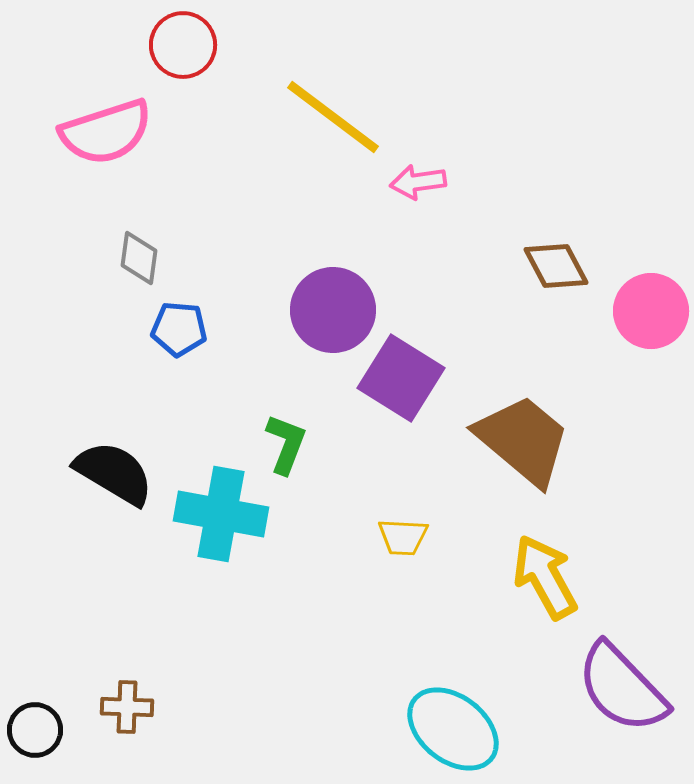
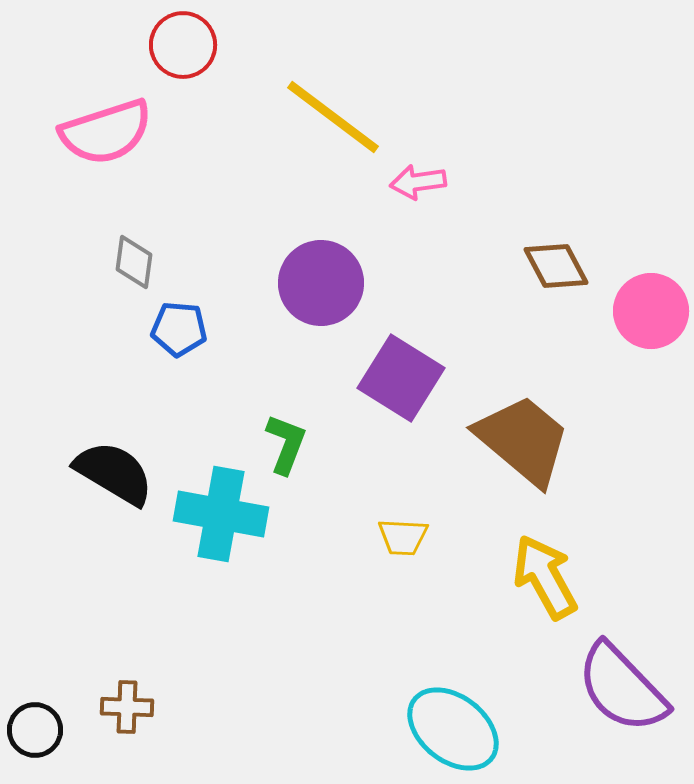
gray diamond: moved 5 px left, 4 px down
purple circle: moved 12 px left, 27 px up
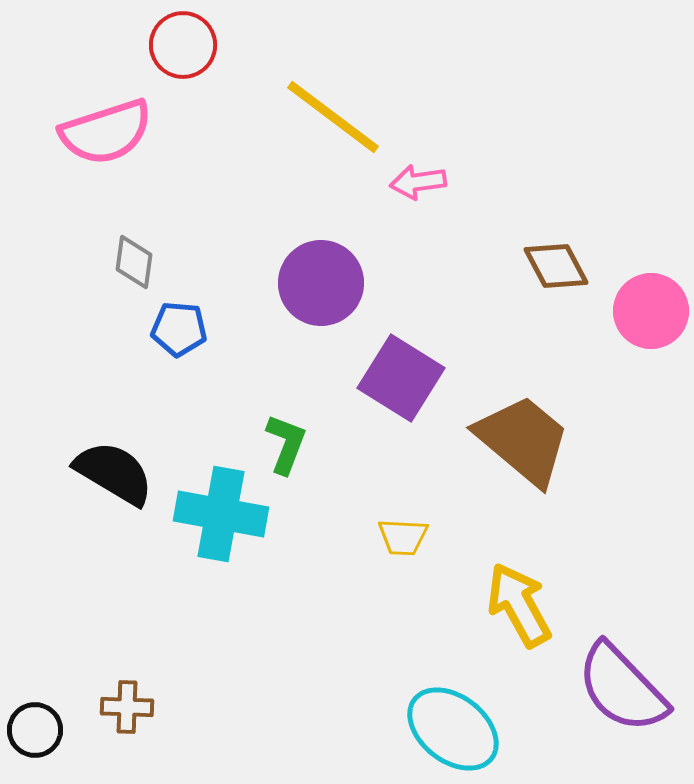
yellow arrow: moved 26 px left, 28 px down
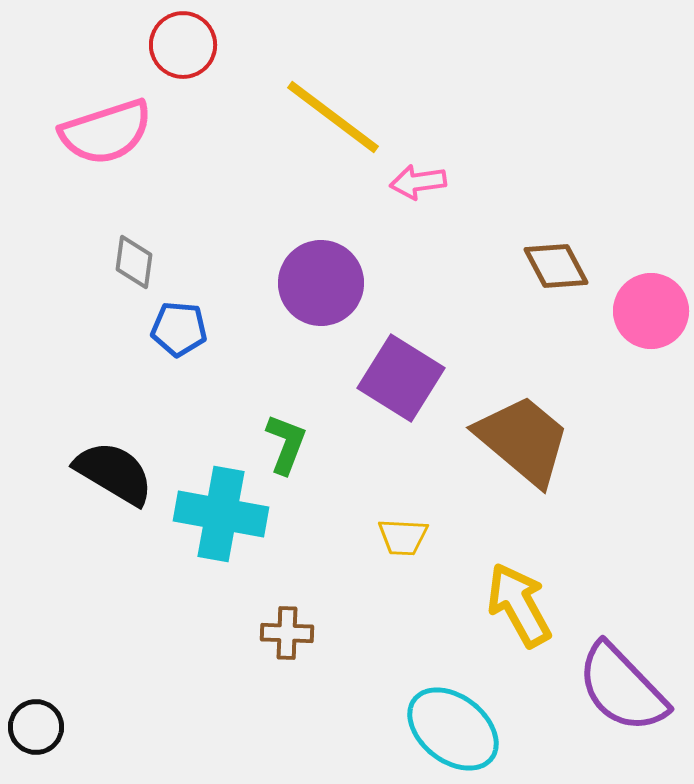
brown cross: moved 160 px right, 74 px up
black circle: moved 1 px right, 3 px up
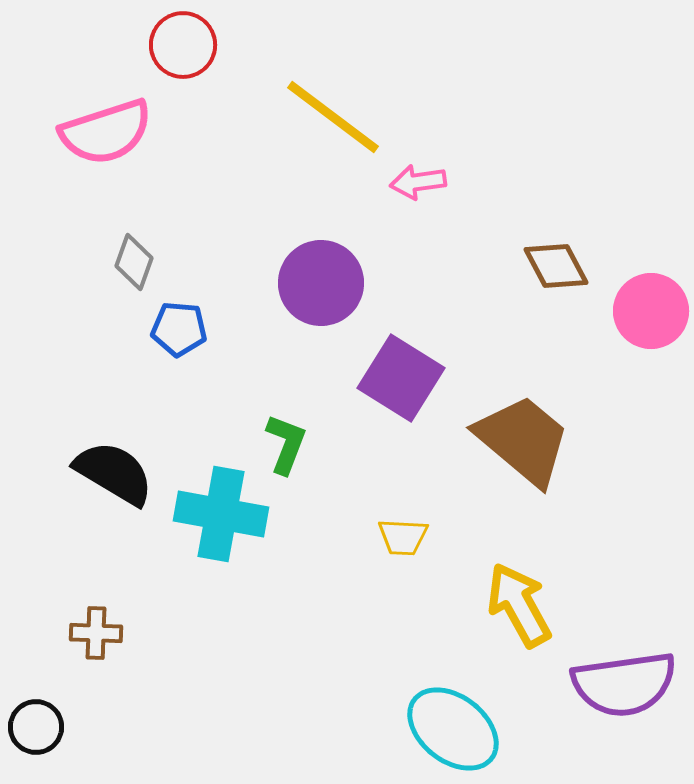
gray diamond: rotated 12 degrees clockwise
brown cross: moved 191 px left
purple semicircle: moved 2 px right, 4 px up; rotated 54 degrees counterclockwise
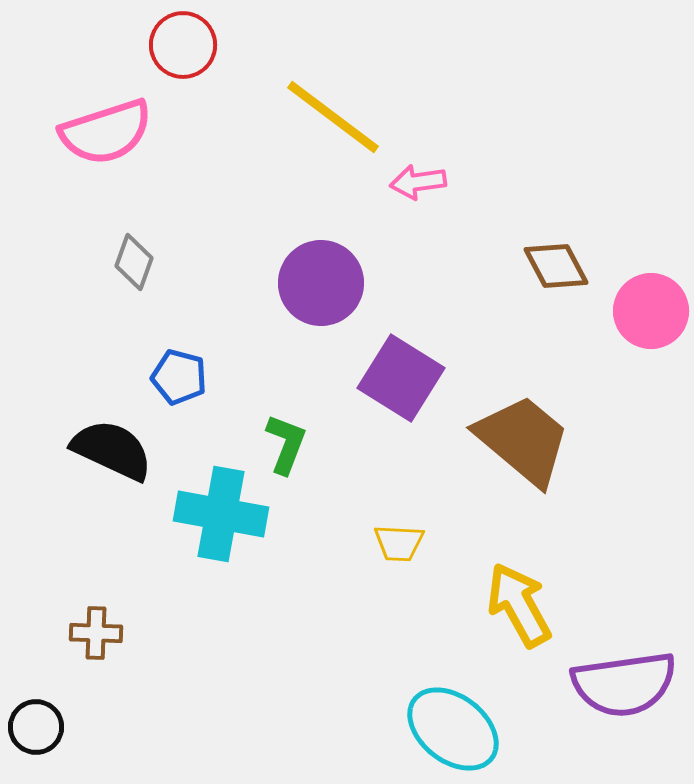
blue pentagon: moved 48 px down; rotated 10 degrees clockwise
black semicircle: moved 2 px left, 23 px up; rotated 6 degrees counterclockwise
yellow trapezoid: moved 4 px left, 6 px down
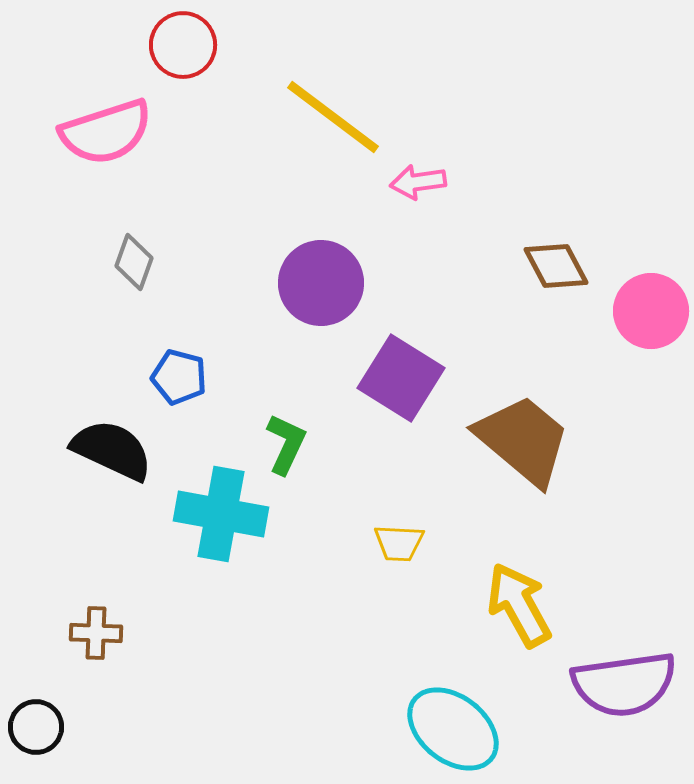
green L-shape: rotated 4 degrees clockwise
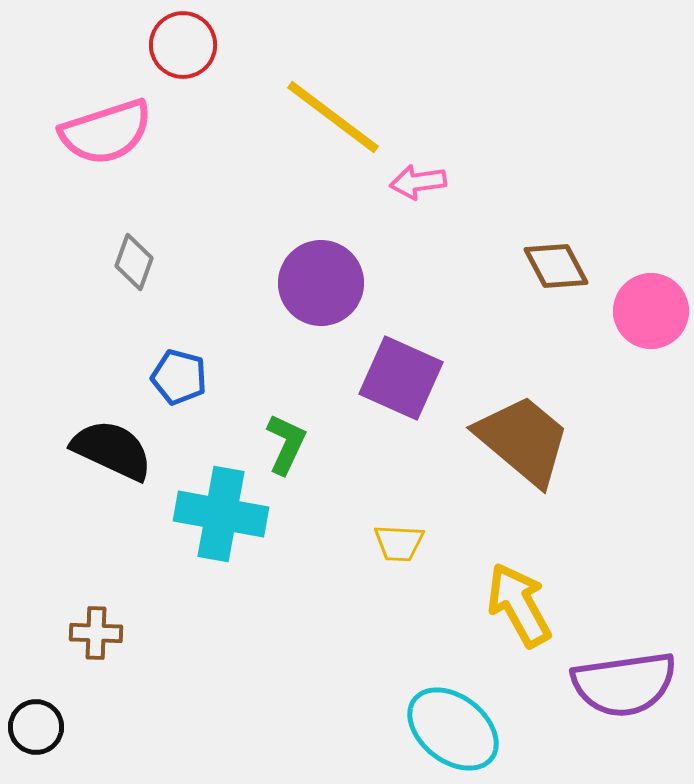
purple square: rotated 8 degrees counterclockwise
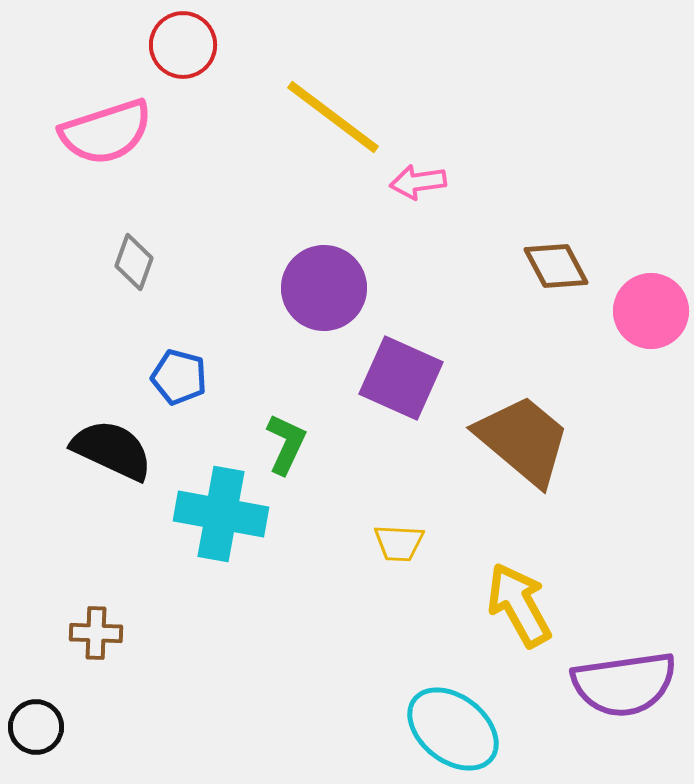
purple circle: moved 3 px right, 5 px down
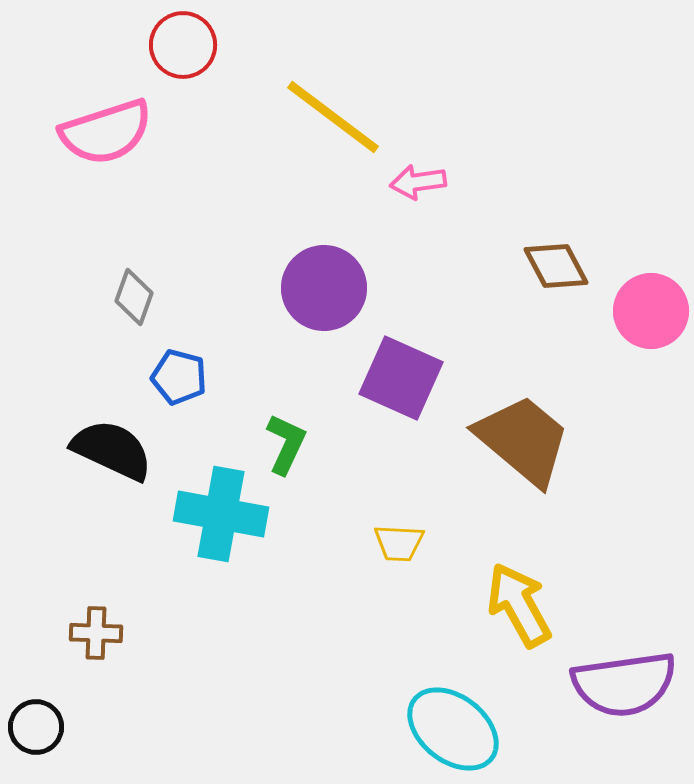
gray diamond: moved 35 px down
